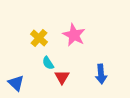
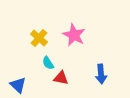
red triangle: moved 1 px left, 1 px down; rotated 49 degrees counterclockwise
blue triangle: moved 2 px right, 2 px down
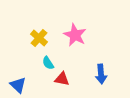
pink star: moved 1 px right
red triangle: moved 1 px right, 1 px down
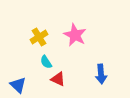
yellow cross: moved 1 px up; rotated 18 degrees clockwise
cyan semicircle: moved 2 px left, 1 px up
red triangle: moved 4 px left; rotated 14 degrees clockwise
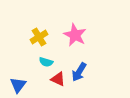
cyan semicircle: rotated 40 degrees counterclockwise
blue arrow: moved 22 px left, 2 px up; rotated 36 degrees clockwise
blue triangle: rotated 24 degrees clockwise
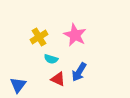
cyan semicircle: moved 5 px right, 3 px up
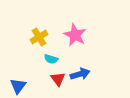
blue arrow: moved 1 px right, 2 px down; rotated 138 degrees counterclockwise
red triangle: rotated 28 degrees clockwise
blue triangle: moved 1 px down
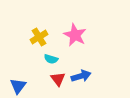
blue arrow: moved 1 px right, 2 px down
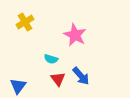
yellow cross: moved 14 px left, 15 px up
blue arrow: rotated 66 degrees clockwise
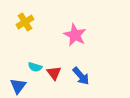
cyan semicircle: moved 16 px left, 8 px down
red triangle: moved 4 px left, 6 px up
